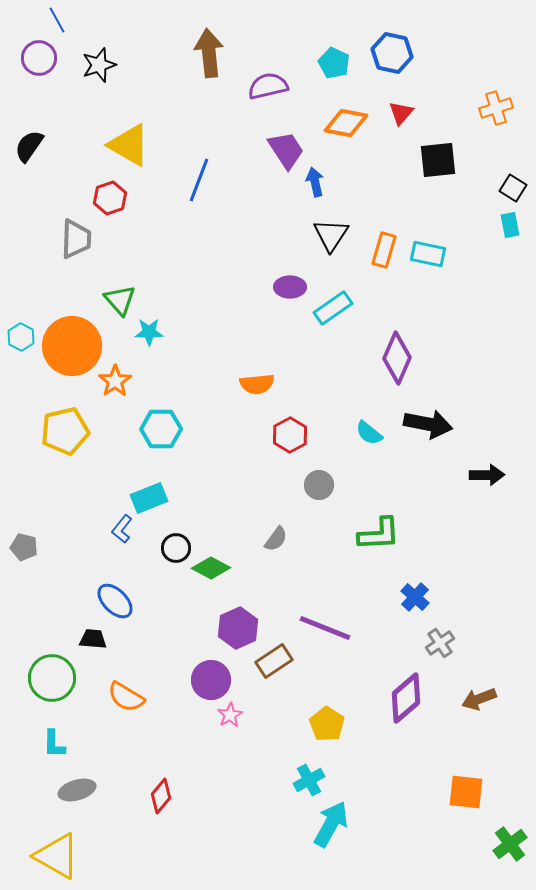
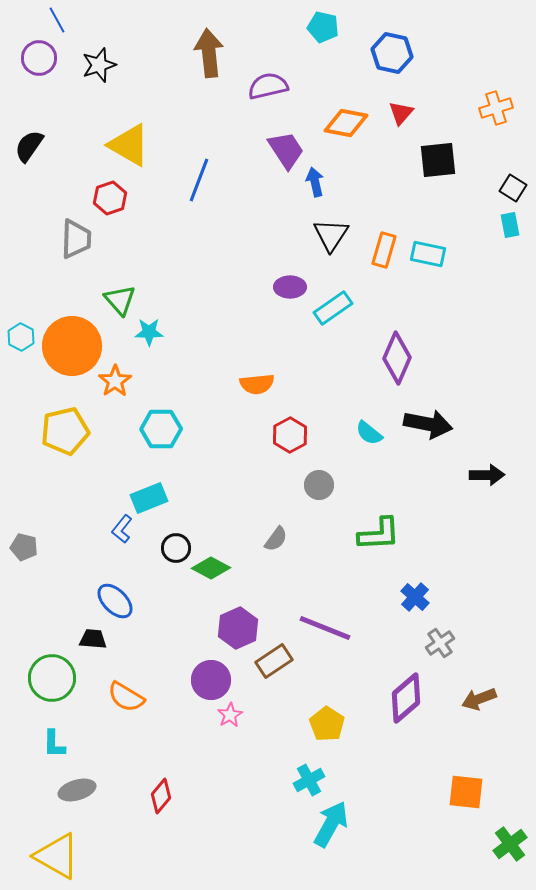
cyan pentagon at (334, 63): moved 11 px left, 36 px up; rotated 12 degrees counterclockwise
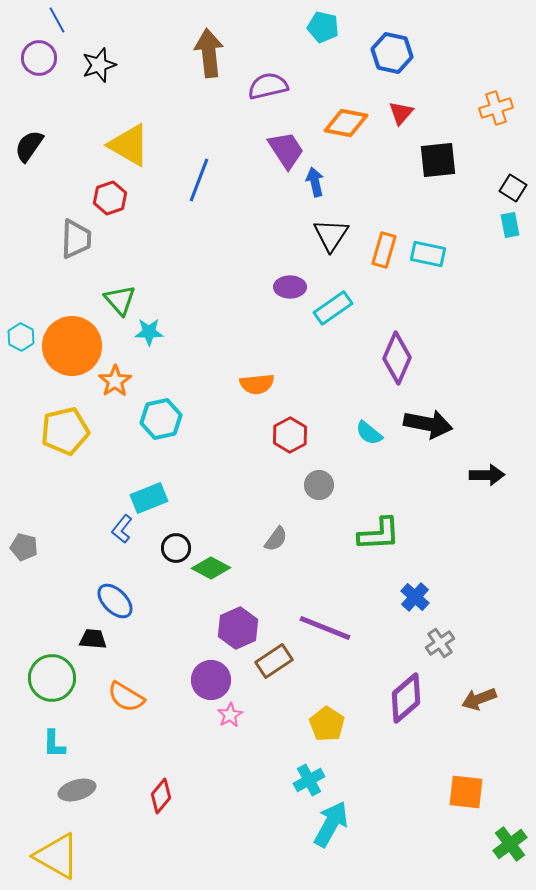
cyan hexagon at (161, 429): moved 10 px up; rotated 12 degrees counterclockwise
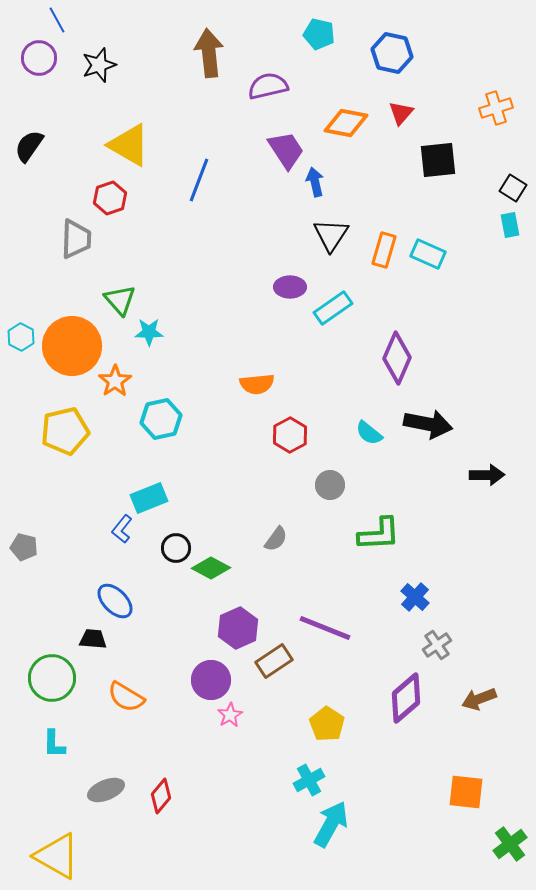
cyan pentagon at (323, 27): moved 4 px left, 7 px down
cyan rectangle at (428, 254): rotated 12 degrees clockwise
gray circle at (319, 485): moved 11 px right
gray cross at (440, 643): moved 3 px left, 2 px down
gray ellipse at (77, 790): moved 29 px right; rotated 6 degrees counterclockwise
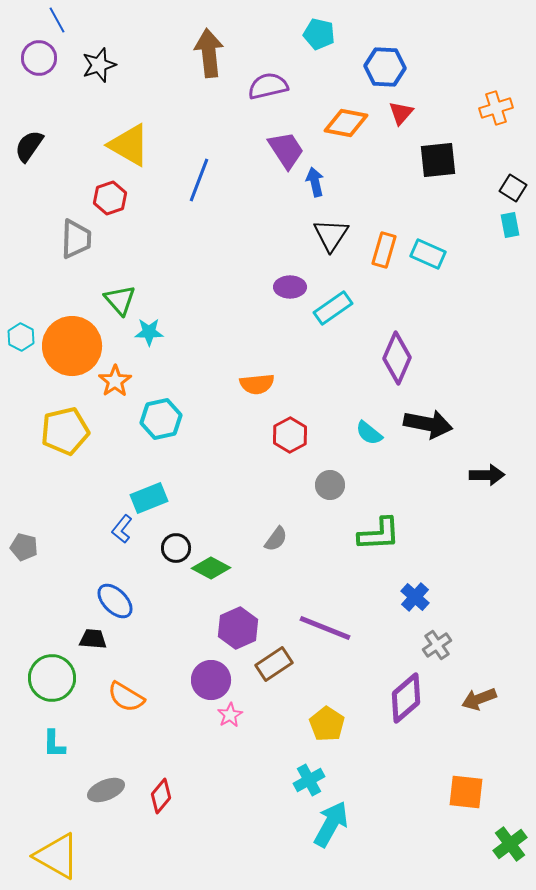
blue hexagon at (392, 53): moved 7 px left, 14 px down; rotated 9 degrees counterclockwise
brown rectangle at (274, 661): moved 3 px down
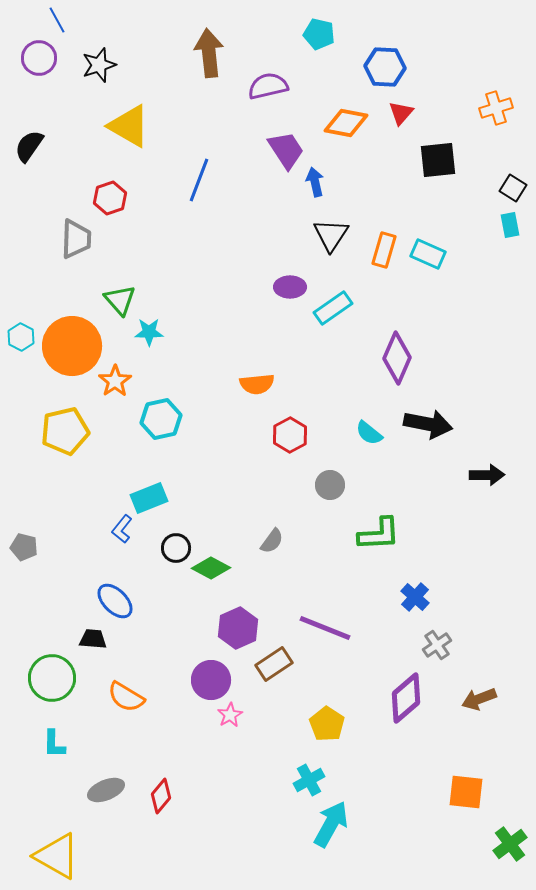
yellow triangle at (129, 145): moved 19 px up
gray semicircle at (276, 539): moved 4 px left, 2 px down
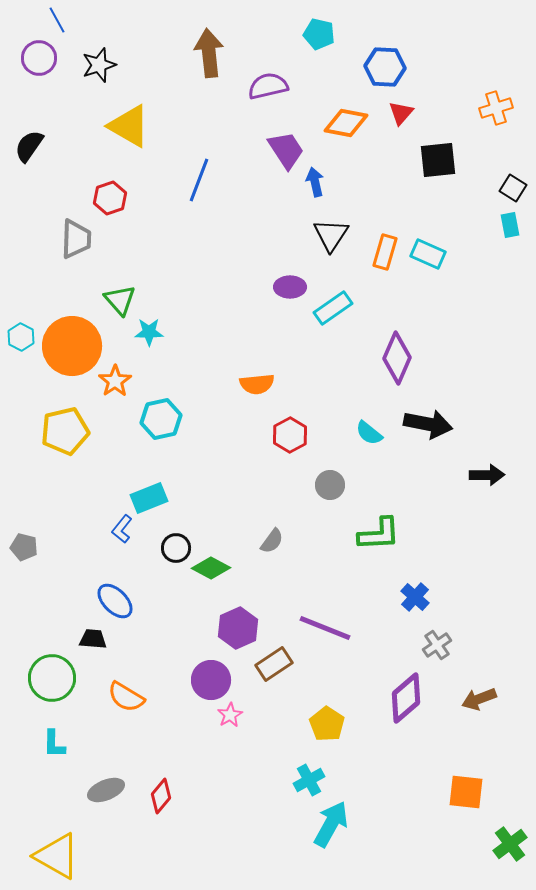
orange rectangle at (384, 250): moved 1 px right, 2 px down
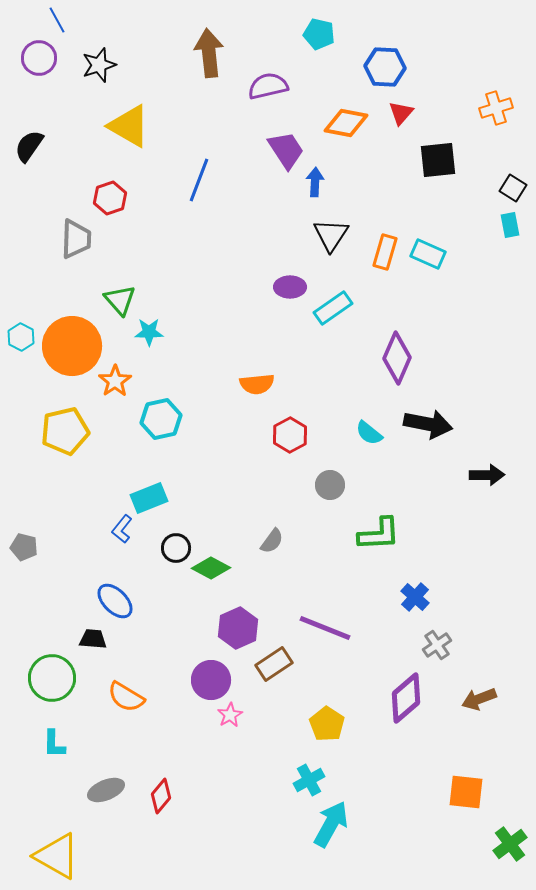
blue arrow at (315, 182): rotated 16 degrees clockwise
